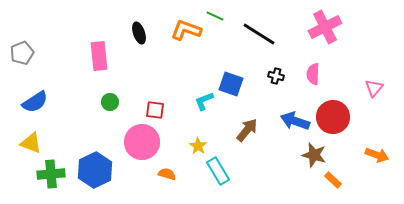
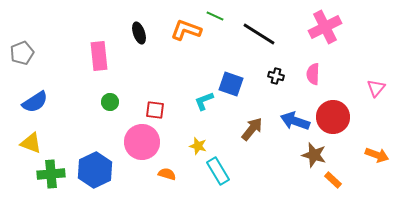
pink triangle: moved 2 px right
brown arrow: moved 5 px right, 1 px up
yellow star: rotated 18 degrees counterclockwise
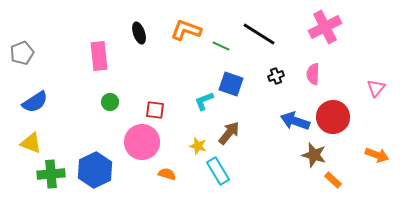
green line: moved 6 px right, 30 px down
black cross: rotated 35 degrees counterclockwise
brown arrow: moved 23 px left, 4 px down
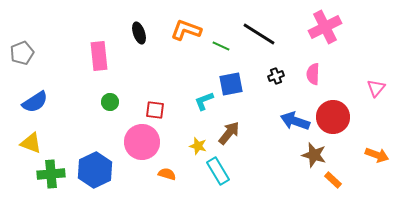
blue square: rotated 30 degrees counterclockwise
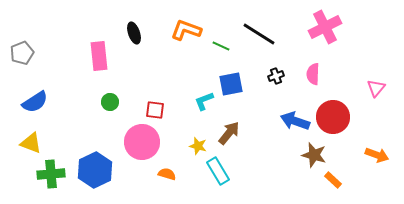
black ellipse: moved 5 px left
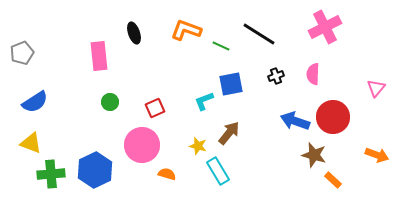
red square: moved 2 px up; rotated 30 degrees counterclockwise
pink circle: moved 3 px down
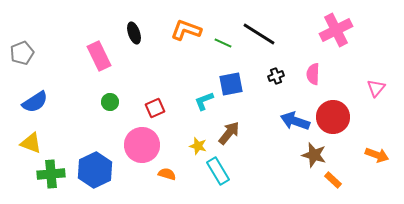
pink cross: moved 11 px right, 3 px down
green line: moved 2 px right, 3 px up
pink rectangle: rotated 20 degrees counterclockwise
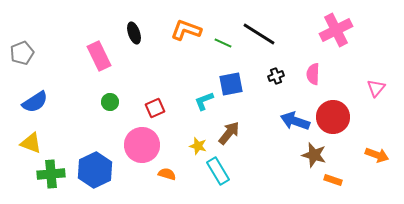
orange rectangle: rotated 24 degrees counterclockwise
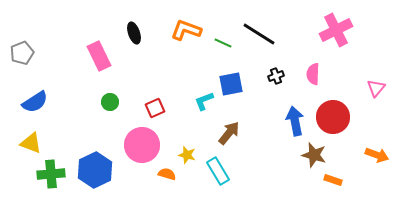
blue arrow: rotated 60 degrees clockwise
yellow star: moved 11 px left, 9 px down
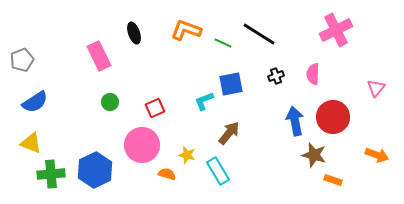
gray pentagon: moved 7 px down
